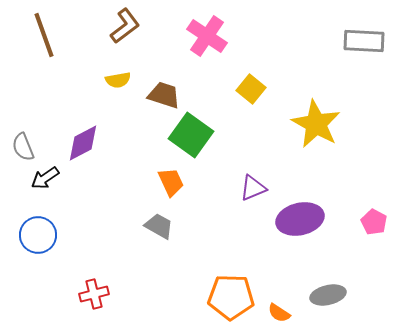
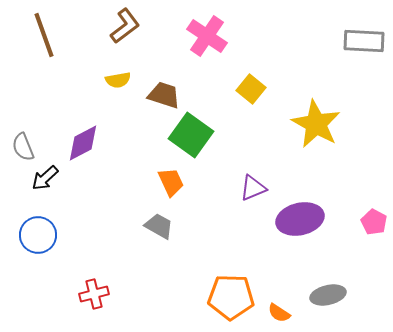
black arrow: rotated 8 degrees counterclockwise
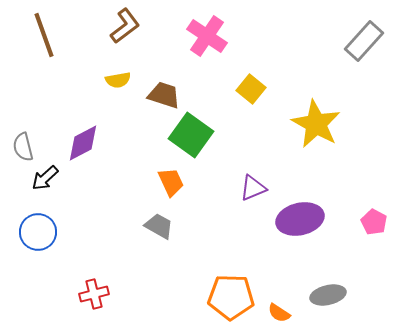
gray rectangle: rotated 51 degrees counterclockwise
gray semicircle: rotated 8 degrees clockwise
blue circle: moved 3 px up
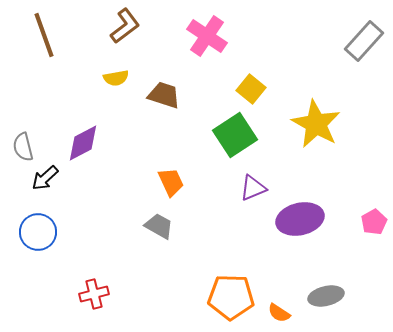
yellow semicircle: moved 2 px left, 2 px up
green square: moved 44 px right; rotated 21 degrees clockwise
pink pentagon: rotated 15 degrees clockwise
gray ellipse: moved 2 px left, 1 px down
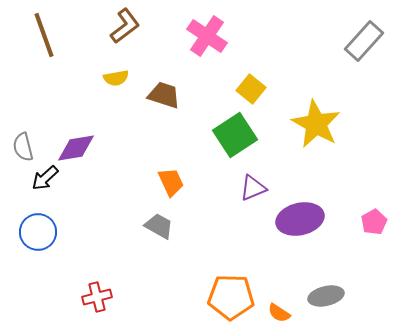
purple diamond: moved 7 px left, 5 px down; rotated 18 degrees clockwise
red cross: moved 3 px right, 3 px down
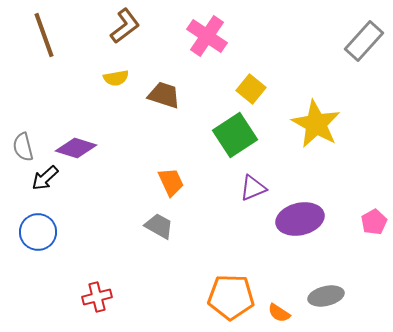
purple diamond: rotated 27 degrees clockwise
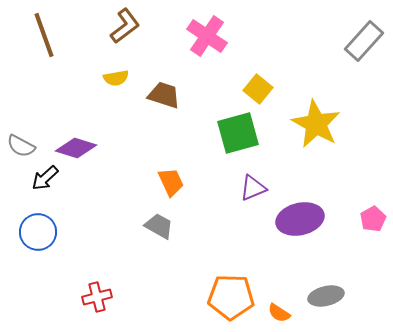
yellow square: moved 7 px right
green square: moved 3 px right, 2 px up; rotated 18 degrees clockwise
gray semicircle: moved 2 px left, 1 px up; rotated 48 degrees counterclockwise
pink pentagon: moved 1 px left, 3 px up
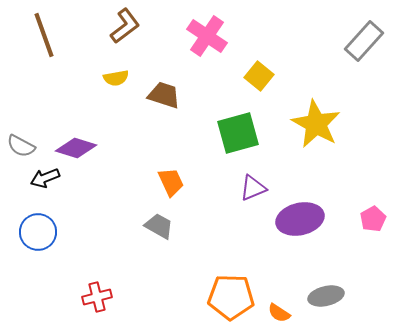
yellow square: moved 1 px right, 13 px up
black arrow: rotated 20 degrees clockwise
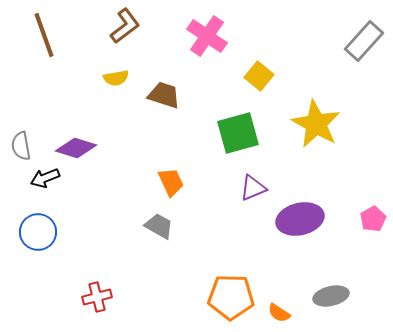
gray semicircle: rotated 52 degrees clockwise
gray ellipse: moved 5 px right
